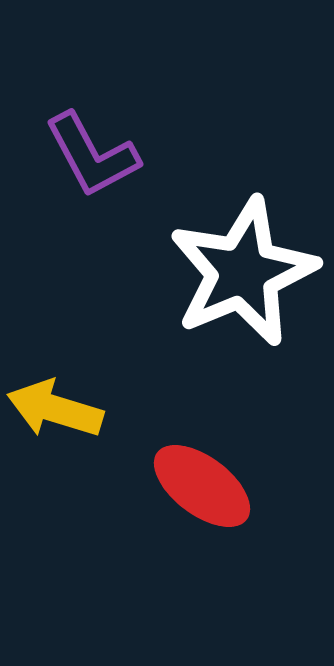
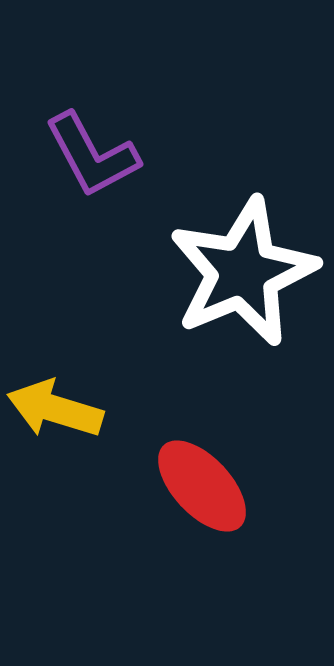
red ellipse: rotated 10 degrees clockwise
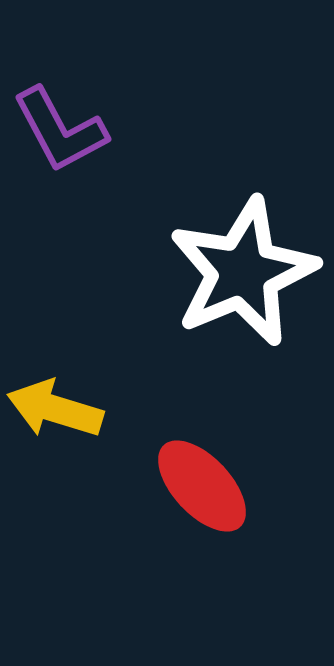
purple L-shape: moved 32 px left, 25 px up
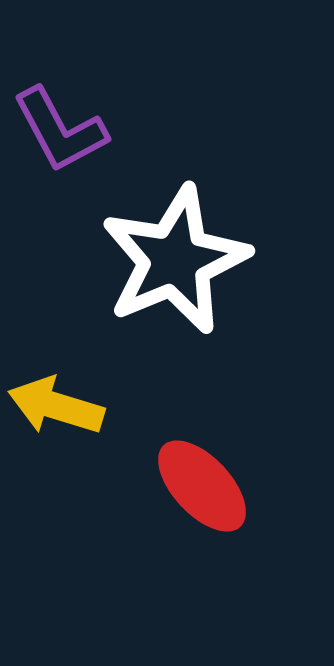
white star: moved 68 px left, 12 px up
yellow arrow: moved 1 px right, 3 px up
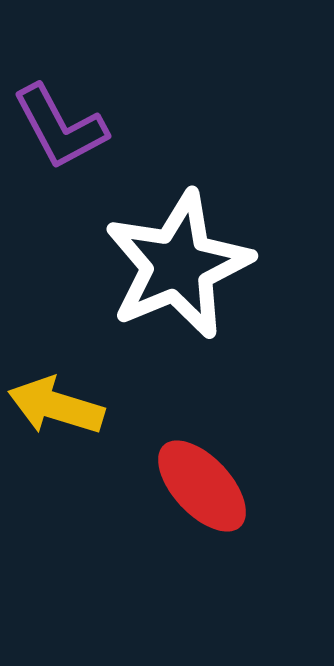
purple L-shape: moved 3 px up
white star: moved 3 px right, 5 px down
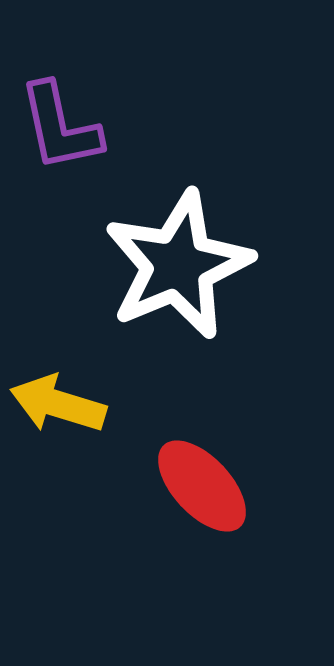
purple L-shape: rotated 16 degrees clockwise
yellow arrow: moved 2 px right, 2 px up
